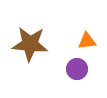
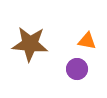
orange triangle: rotated 18 degrees clockwise
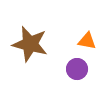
brown star: rotated 9 degrees clockwise
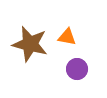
orange triangle: moved 20 px left, 4 px up
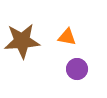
brown star: moved 8 px left, 3 px up; rotated 18 degrees counterclockwise
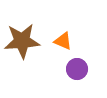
orange triangle: moved 4 px left, 4 px down; rotated 12 degrees clockwise
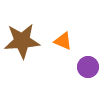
purple circle: moved 11 px right, 2 px up
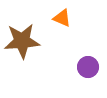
orange triangle: moved 1 px left, 23 px up
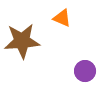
purple circle: moved 3 px left, 4 px down
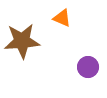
purple circle: moved 3 px right, 4 px up
